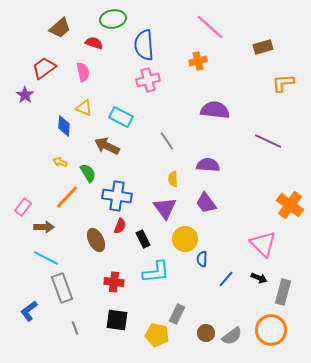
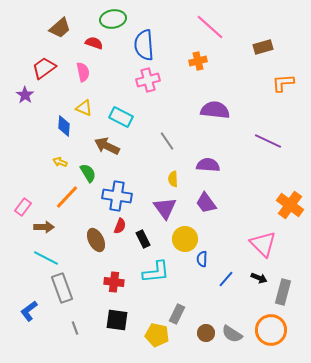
gray semicircle at (232, 336): moved 2 px up; rotated 70 degrees clockwise
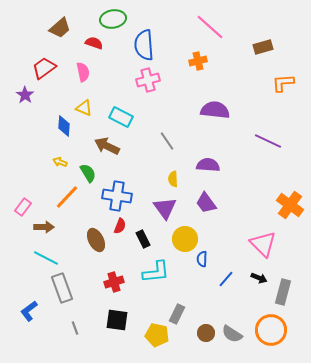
red cross at (114, 282): rotated 24 degrees counterclockwise
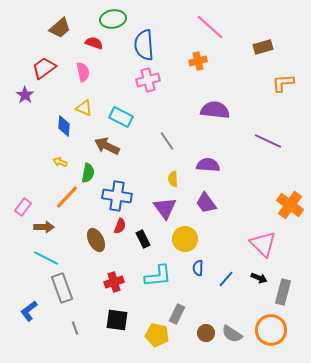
green semicircle at (88, 173): rotated 42 degrees clockwise
blue semicircle at (202, 259): moved 4 px left, 9 px down
cyan L-shape at (156, 272): moved 2 px right, 4 px down
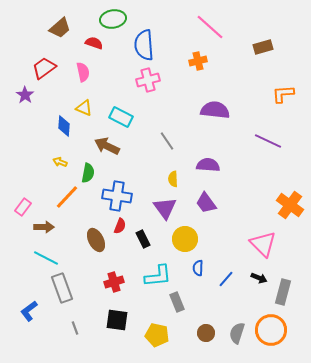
orange L-shape at (283, 83): moved 11 px down
gray rectangle at (177, 314): moved 12 px up; rotated 48 degrees counterclockwise
gray semicircle at (232, 334): moved 5 px right, 1 px up; rotated 75 degrees clockwise
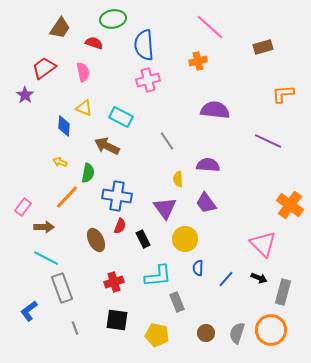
brown trapezoid at (60, 28): rotated 15 degrees counterclockwise
yellow semicircle at (173, 179): moved 5 px right
